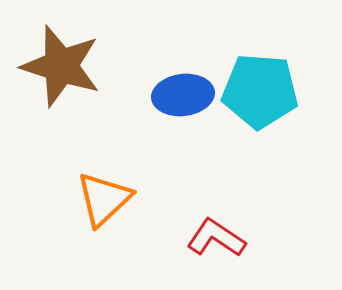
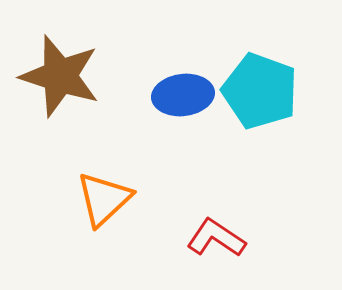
brown star: moved 1 px left, 10 px down
cyan pentagon: rotated 16 degrees clockwise
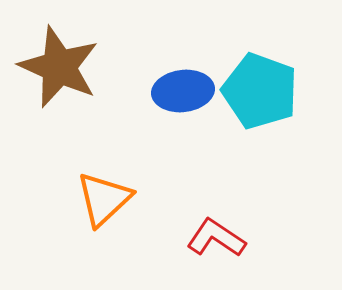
brown star: moved 1 px left, 9 px up; rotated 6 degrees clockwise
blue ellipse: moved 4 px up
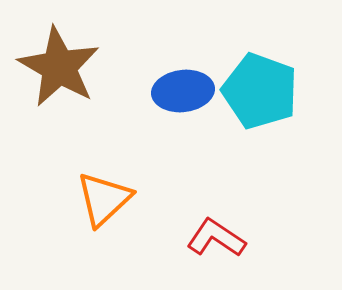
brown star: rotated 6 degrees clockwise
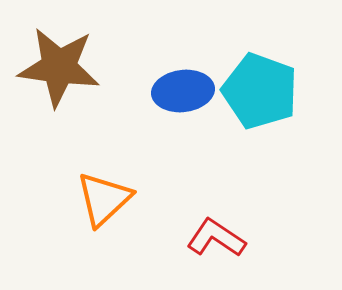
brown star: rotated 22 degrees counterclockwise
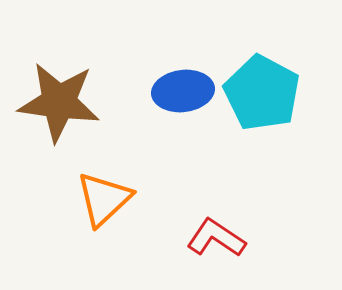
brown star: moved 35 px down
cyan pentagon: moved 2 px right, 2 px down; rotated 8 degrees clockwise
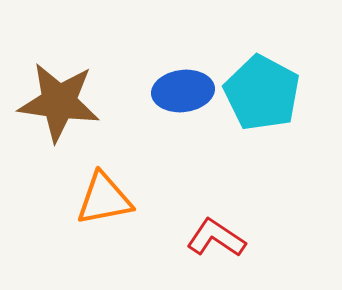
orange triangle: rotated 32 degrees clockwise
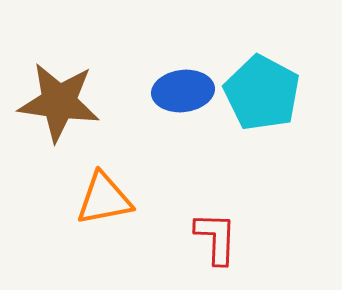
red L-shape: rotated 58 degrees clockwise
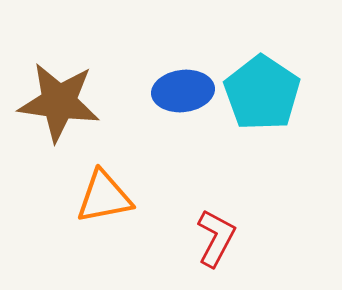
cyan pentagon: rotated 6 degrees clockwise
orange triangle: moved 2 px up
red L-shape: rotated 26 degrees clockwise
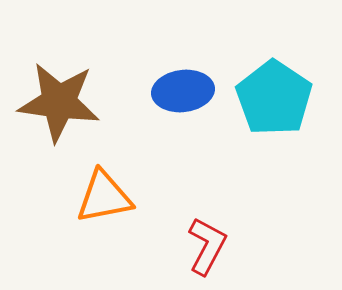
cyan pentagon: moved 12 px right, 5 px down
red L-shape: moved 9 px left, 8 px down
